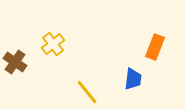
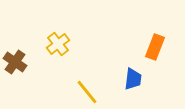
yellow cross: moved 5 px right
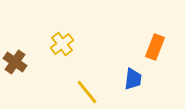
yellow cross: moved 4 px right
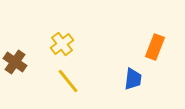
yellow line: moved 19 px left, 11 px up
